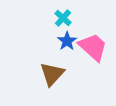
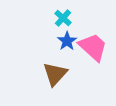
brown triangle: moved 3 px right
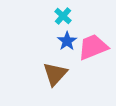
cyan cross: moved 2 px up
pink trapezoid: rotated 64 degrees counterclockwise
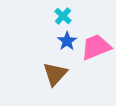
pink trapezoid: moved 3 px right
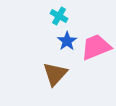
cyan cross: moved 4 px left; rotated 12 degrees counterclockwise
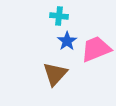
cyan cross: rotated 24 degrees counterclockwise
pink trapezoid: moved 2 px down
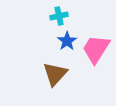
cyan cross: rotated 18 degrees counterclockwise
pink trapezoid: rotated 36 degrees counterclockwise
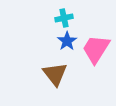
cyan cross: moved 5 px right, 2 px down
brown triangle: rotated 20 degrees counterclockwise
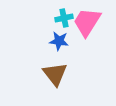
blue star: moved 8 px left; rotated 30 degrees counterclockwise
pink trapezoid: moved 9 px left, 27 px up
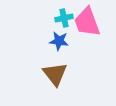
pink trapezoid: rotated 52 degrees counterclockwise
